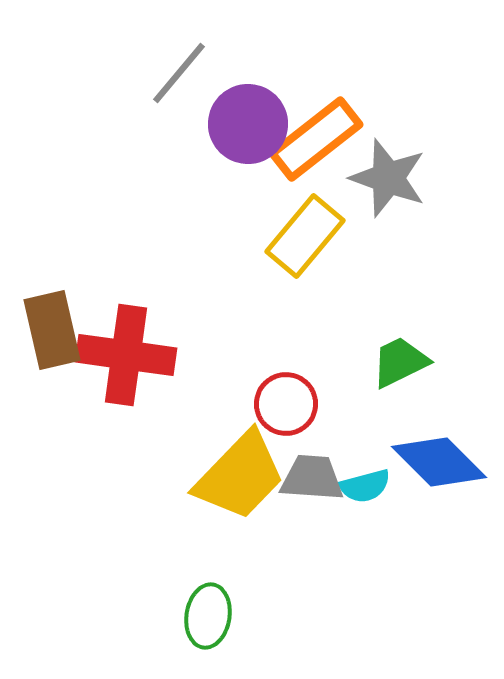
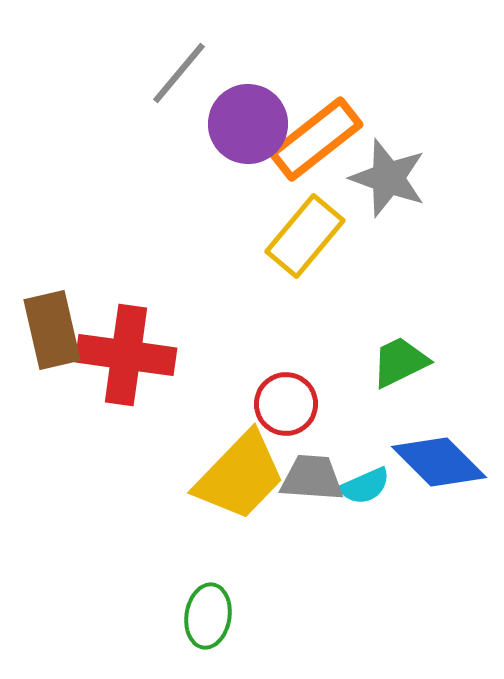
cyan semicircle: rotated 9 degrees counterclockwise
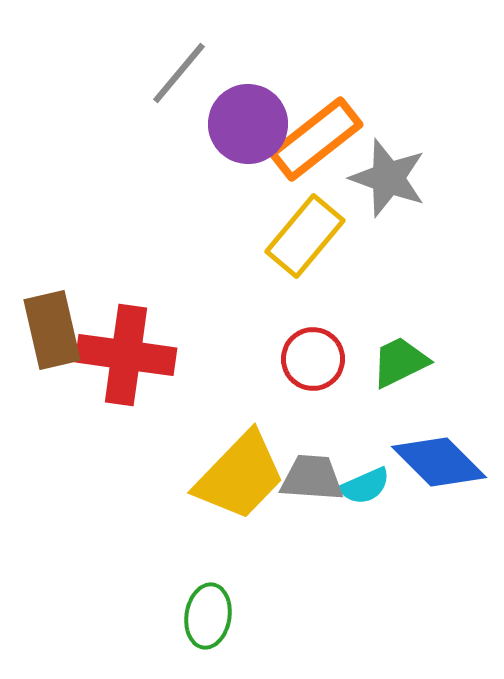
red circle: moved 27 px right, 45 px up
